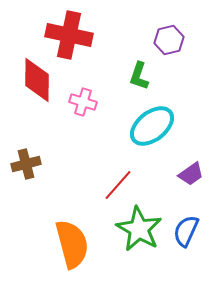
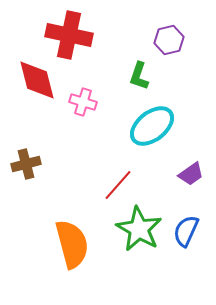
red diamond: rotated 15 degrees counterclockwise
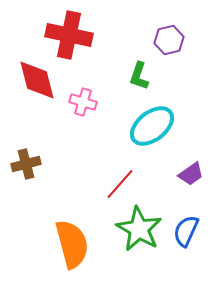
red line: moved 2 px right, 1 px up
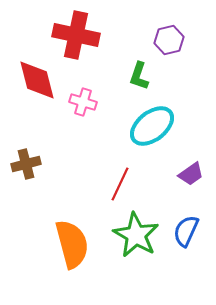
red cross: moved 7 px right
red line: rotated 16 degrees counterclockwise
green star: moved 3 px left, 6 px down
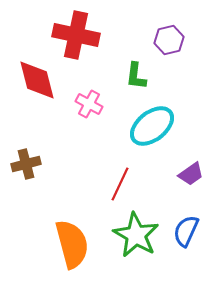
green L-shape: moved 3 px left; rotated 12 degrees counterclockwise
pink cross: moved 6 px right, 2 px down; rotated 12 degrees clockwise
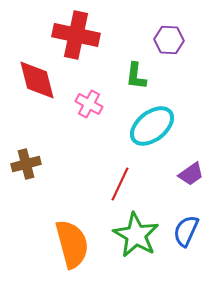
purple hexagon: rotated 16 degrees clockwise
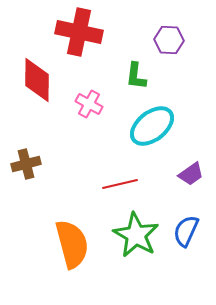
red cross: moved 3 px right, 3 px up
red diamond: rotated 15 degrees clockwise
red line: rotated 52 degrees clockwise
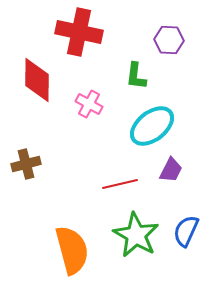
purple trapezoid: moved 20 px left, 4 px up; rotated 28 degrees counterclockwise
orange semicircle: moved 6 px down
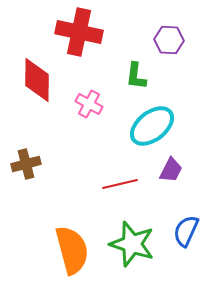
green star: moved 4 px left, 9 px down; rotated 12 degrees counterclockwise
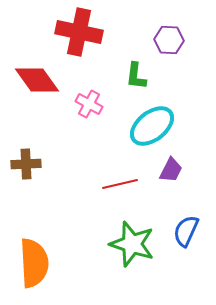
red diamond: rotated 36 degrees counterclockwise
brown cross: rotated 12 degrees clockwise
orange semicircle: moved 38 px left, 13 px down; rotated 12 degrees clockwise
